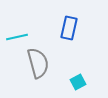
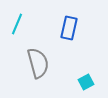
cyan line: moved 13 px up; rotated 55 degrees counterclockwise
cyan square: moved 8 px right
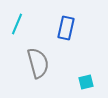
blue rectangle: moved 3 px left
cyan square: rotated 14 degrees clockwise
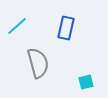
cyan line: moved 2 px down; rotated 25 degrees clockwise
